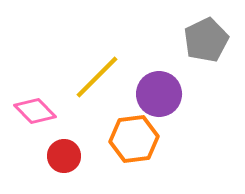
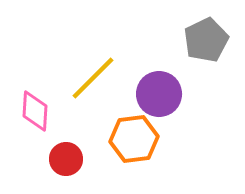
yellow line: moved 4 px left, 1 px down
pink diamond: rotated 48 degrees clockwise
red circle: moved 2 px right, 3 px down
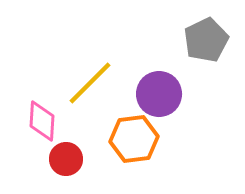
yellow line: moved 3 px left, 5 px down
pink diamond: moved 7 px right, 10 px down
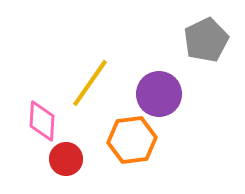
yellow line: rotated 10 degrees counterclockwise
orange hexagon: moved 2 px left, 1 px down
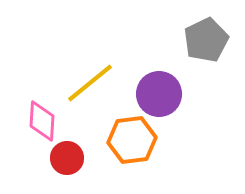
yellow line: rotated 16 degrees clockwise
red circle: moved 1 px right, 1 px up
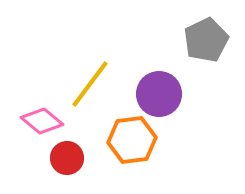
yellow line: moved 1 px down; rotated 14 degrees counterclockwise
pink diamond: rotated 54 degrees counterclockwise
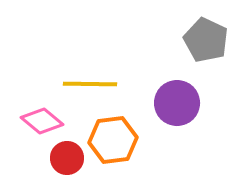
gray pentagon: rotated 21 degrees counterclockwise
yellow line: rotated 54 degrees clockwise
purple circle: moved 18 px right, 9 px down
orange hexagon: moved 19 px left
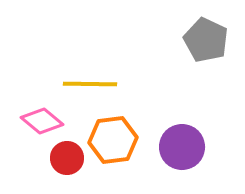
purple circle: moved 5 px right, 44 px down
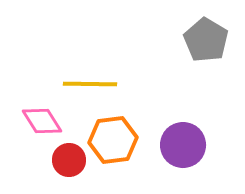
gray pentagon: rotated 6 degrees clockwise
pink diamond: rotated 18 degrees clockwise
purple circle: moved 1 px right, 2 px up
red circle: moved 2 px right, 2 px down
